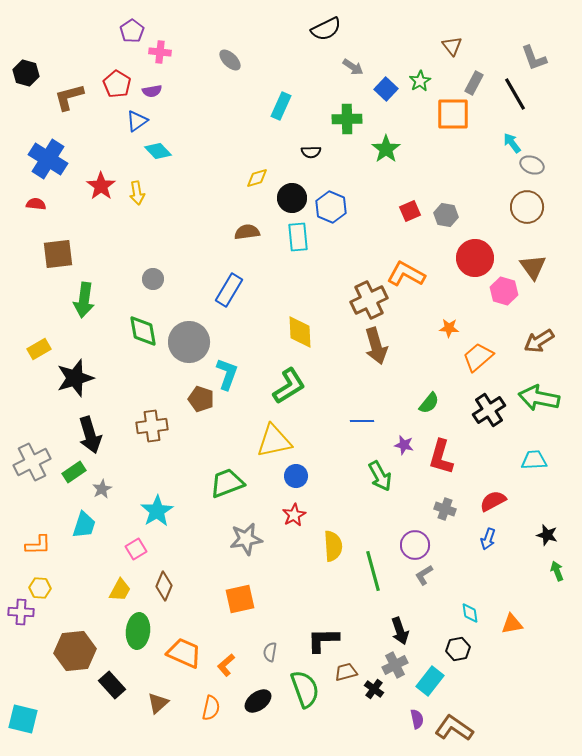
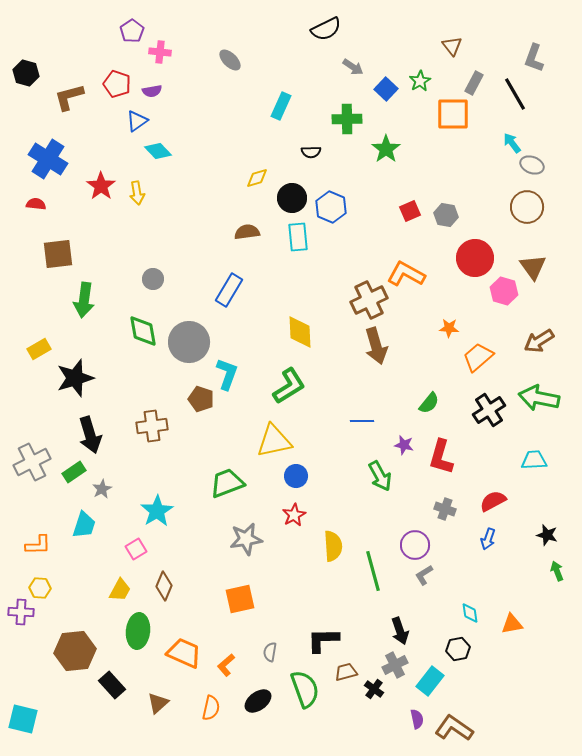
gray L-shape at (534, 58): rotated 40 degrees clockwise
red pentagon at (117, 84): rotated 12 degrees counterclockwise
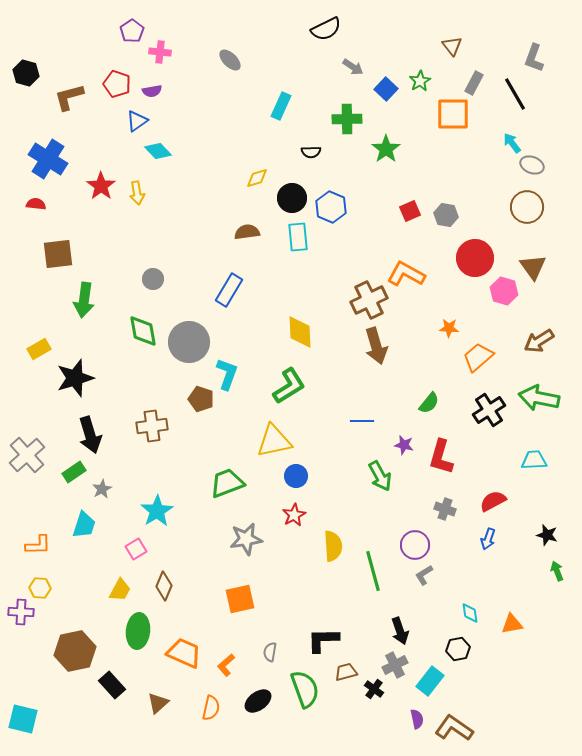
gray cross at (32, 462): moved 5 px left, 7 px up; rotated 15 degrees counterclockwise
brown hexagon at (75, 651): rotated 6 degrees counterclockwise
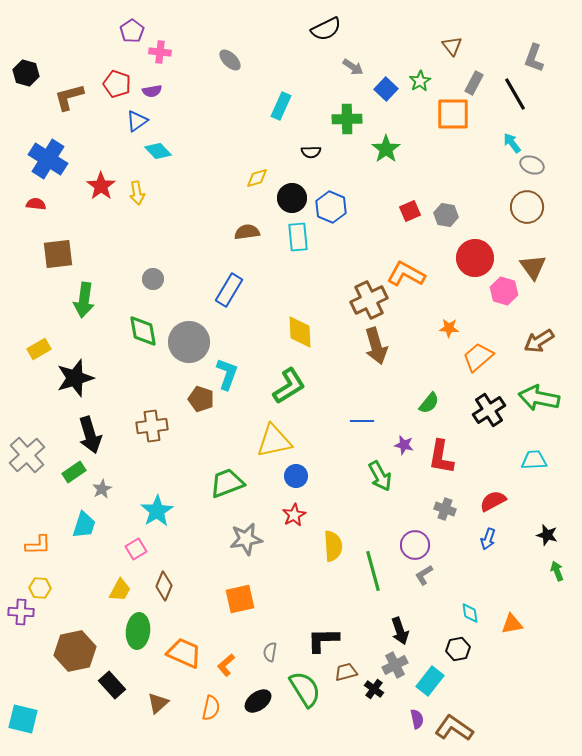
red L-shape at (441, 457): rotated 6 degrees counterclockwise
green semicircle at (305, 689): rotated 12 degrees counterclockwise
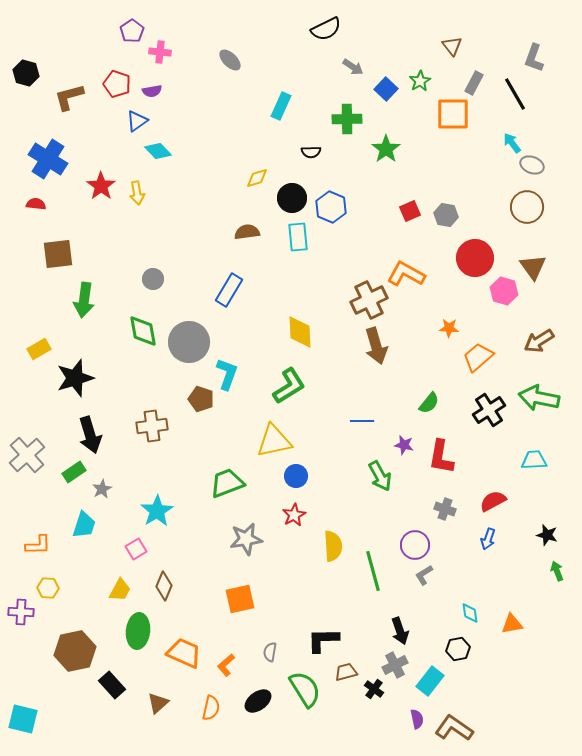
yellow hexagon at (40, 588): moved 8 px right
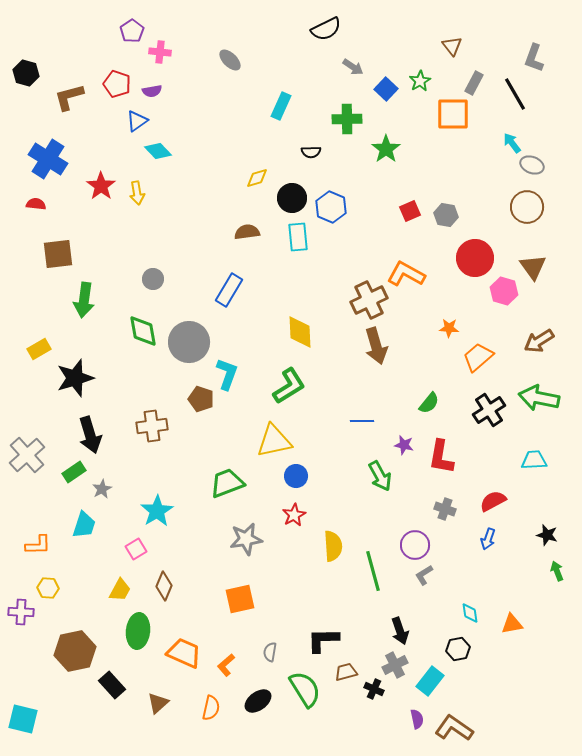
black cross at (374, 689): rotated 12 degrees counterclockwise
